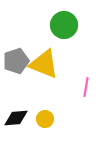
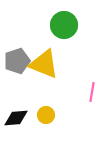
gray pentagon: moved 1 px right
pink line: moved 6 px right, 5 px down
yellow circle: moved 1 px right, 4 px up
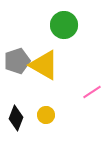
yellow triangle: moved 1 px down; rotated 8 degrees clockwise
pink line: rotated 48 degrees clockwise
black diamond: rotated 65 degrees counterclockwise
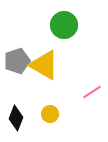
yellow circle: moved 4 px right, 1 px up
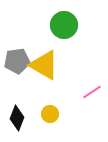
gray pentagon: rotated 10 degrees clockwise
black diamond: moved 1 px right
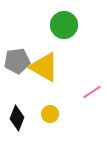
yellow triangle: moved 2 px down
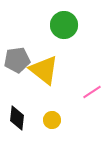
gray pentagon: moved 1 px up
yellow triangle: moved 3 px down; rotated 8 degrees clockwise
yellow circle: moved 2 px right, 6 px down
black diamond: rotated 15 degrees counterclockwise
